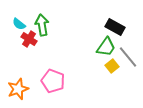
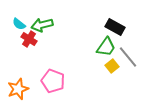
green arrow: rotated 95 degrees counterclockwise
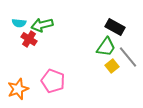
cyan semicircle: moved 1 px up; rotated 32 degrees counterclockwise
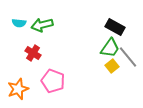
red cross: moved 4 px right, 14 px down
green trapezoid: moved 4 px right, 1 px down
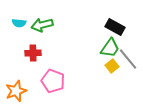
red cross: rotated 35 degrees counterclockwise
gray line: moved 2 px down
orange star: moved 2 px left, 2 px down
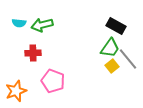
black rectangle: moved 1 px right, 1 px up
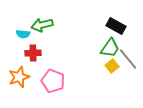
cyan semicircle: moved 4 px right, 11 px down
orange star: moved 3 px right, 14 px up
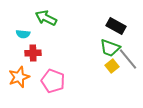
green arrow: moved 4 px right, 7 px up; rotated 40 degrees clockwise
green trapezoid: rotated 75 degrees clockwise
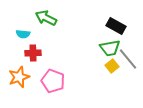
green trapezoid: rotated 30 degrees counterclockwise
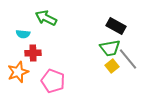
orange star: moved 1 px left, 5 px up
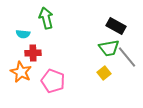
green arrow: rotated 50 degrees clockwise
green trapezoid: moved 1 px left
gray line: moved 1 px left, 2 px up
yellow square: moved 8 px left, 7 px down
orange star: moved 3 px right; rotated 25 degrees counterclockwise
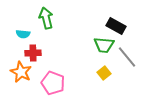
green trapezoid: moved 5 px left, 3 px up; rotated 15 degrees clockwise
pink pentagon: moved 2 px down
